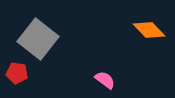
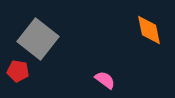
orange diamond: rotated 32 degrees clockwise
red pentagon: moved 1 px right, 2 px up
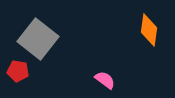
orange diamond: rotated 20 degrees clockwise
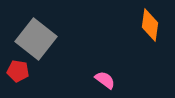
orange diamond: moved 1 px right, 5 px up
gray square: moved 2 px left
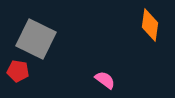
gray square: rotated 12 degrees counterclockwise
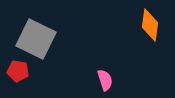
pink semicircle: rotated 35 degrees clockwise
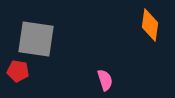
gray square: rotated 18 degrees counterclockwise
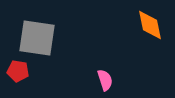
orange diamond: rotated 20 degrees counterclockwise
gray square: moved 1 px right, 1 px up
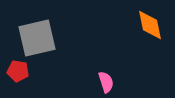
gray square: rotated 21 degrees counterclockwise
pink semicircle: moved 1 px right, 2 px down
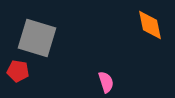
gray square: rotated 30 degrees clockwise
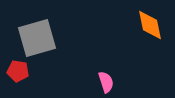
gray square: rotated 33 degrees counterclockwise
